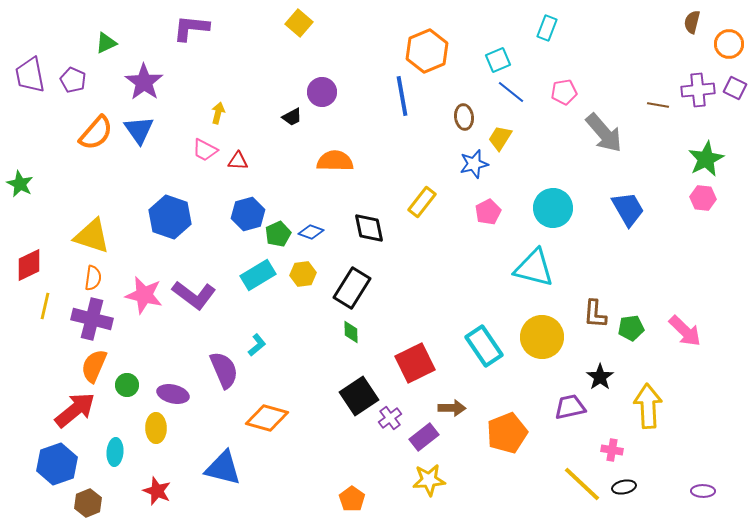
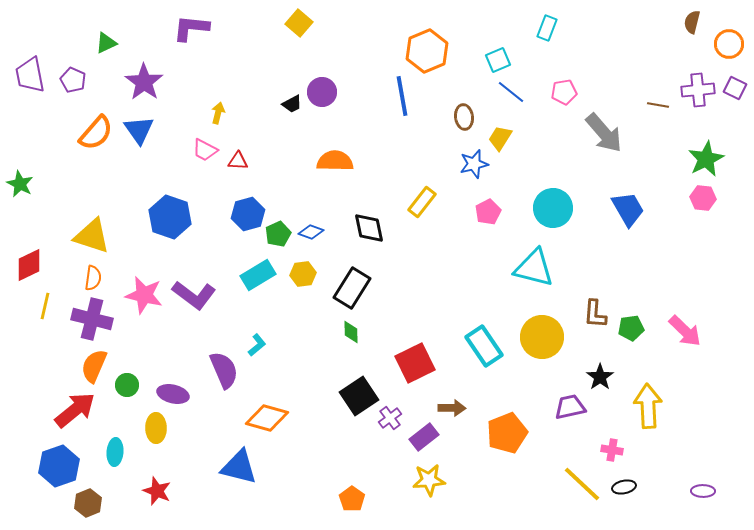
black trapezoid at (292, 117): moved 13 px up
blue hexagon at (57, 464): moved 2 px right, 2 px down
blue triangle at (223, 468): moved 16 px right, 1 px up
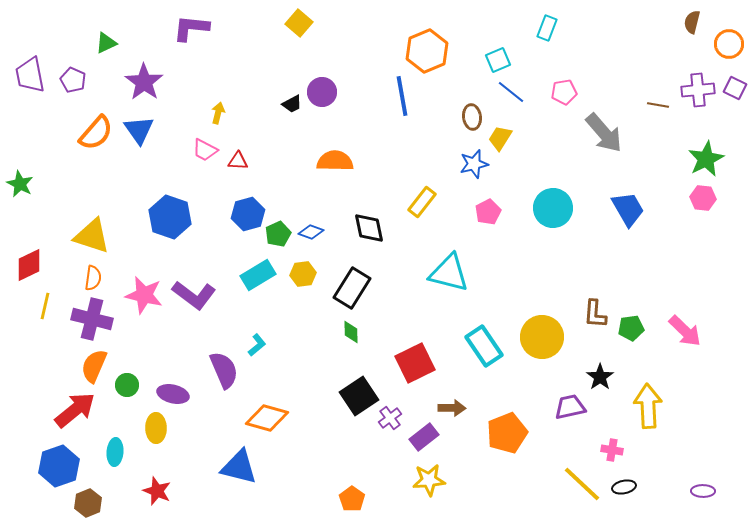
brown ellipse at (464, 117): moved 8 px right
cyan triangle at (534, 268): moved 85 px left, 5 px down
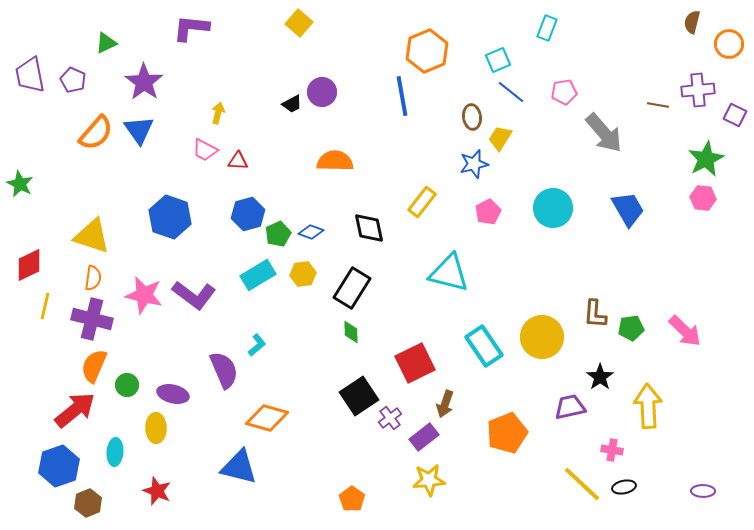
purple square at (735, 88): moved 27 px down
brown arrow at (452, 408): moved 7 px left, 4 px up; rotated 108 degrees clockwise
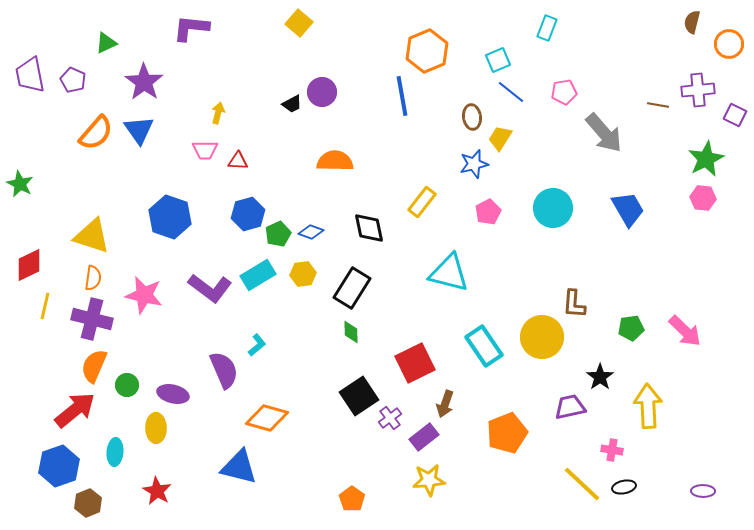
pink trapezoid at (205, 150): rotated 28 degrees counterclockwise
purple L-shape at (194, 295): moved 16 px right, 7 px up
brown L-shape at (595, 314): moved 21 px left, 10 px up
red star at (157, 491): rotated 8 degrees clockwise
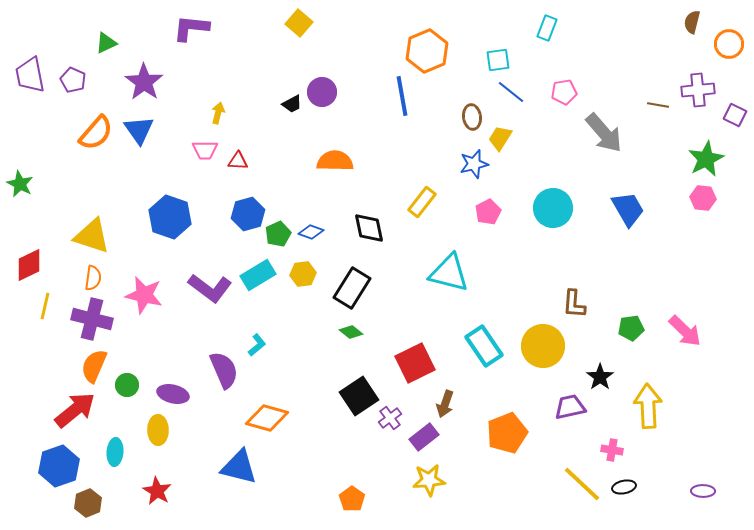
cyan square at (498, 60): rotated 15 degrees clockwise
green diamond at (351, 332): rotated 50 degrees counterclockwise
yellow circle at (542, 337): moved 1 px right, 9 px down
yellow ellipse at (156, 428): moved 2 px right, 2 px down
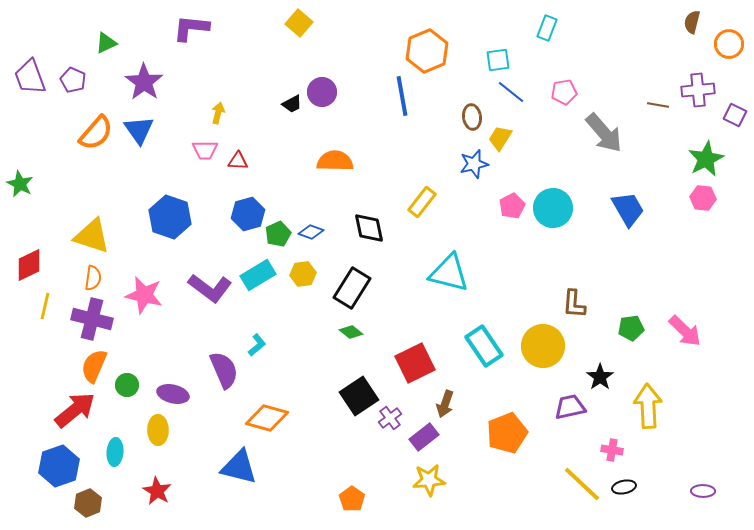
purple trapezoid at (30, 75): moved 2 px down; rotated 9 degrees counterclockwise
pink pentagon at (488, 212): moved 24 px right, 6 px up
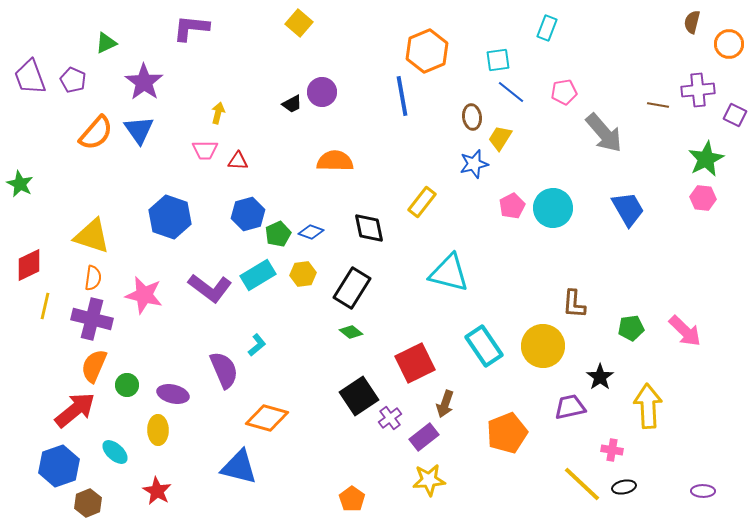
cyan ellipse at (115, 452): rotated 52 degrees counterclockwise
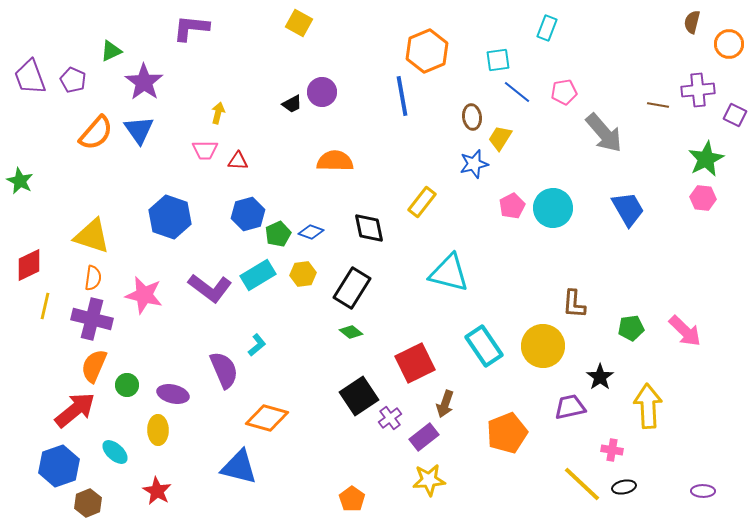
yellow square at (299, 23): rotated 12 degrees counterclockwise
green triangle at (106, 43): moved 5 px right, 8 px down
blue line at (511, 92): moved 6 px right
green star at (20, 184): moved 3 px up
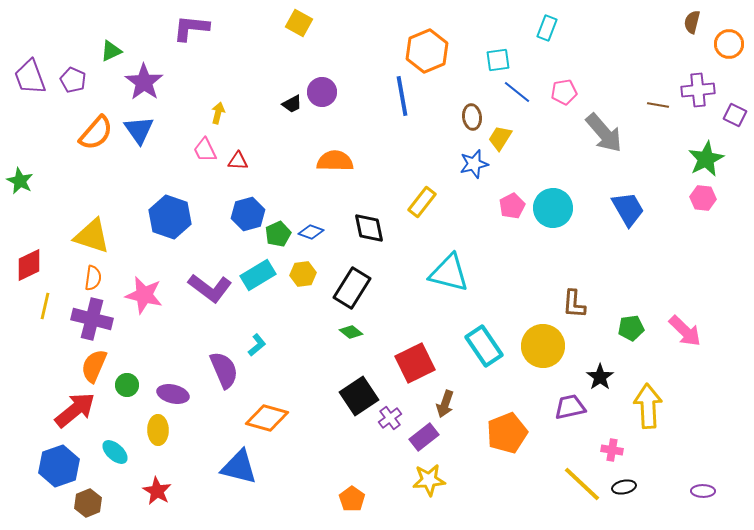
pink trapezoid at (205, 150): rotated 64 degrees clockwise
